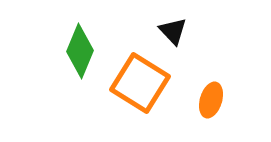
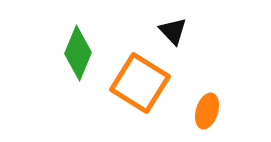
green diamond: moved 2 px left, 2 px down
orange ellipse: moved 4 px left, 11 px down
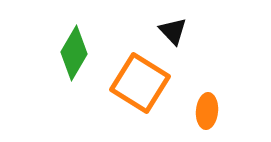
green diamond: moved 4 px left; rotated 8 degrees clockwise
orange ellipse: rotated 12 degrees counterclockwise
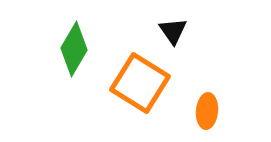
black triangle: rotated 8 degrees clockwise
green diamond: moved 4 px up
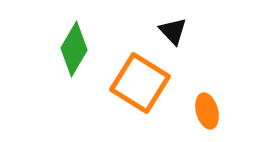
black triangle: rotated 8 degrees counterclockwise
orange ellipse: rotated 20 degrees counterclockwise
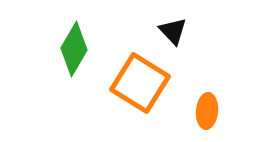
orange ellipse: rotated 20 degrees clockwise
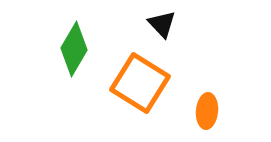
black triangle: moved 11 px left, 7 px up
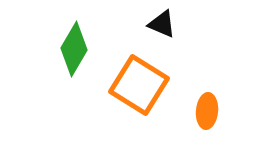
black triangle: rotated 24 degrees counterclockwise
orange square: moved 1 px left, 2 px down
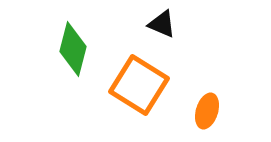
green diamond: moved 1 px left; rotated 16 degrees counterclockwise
orange ellipse: rotated 12 degrees clockwise
